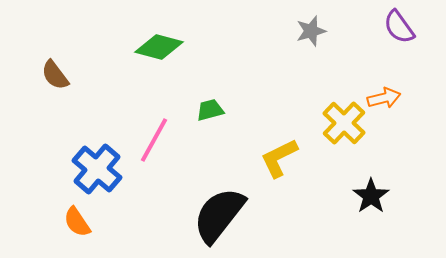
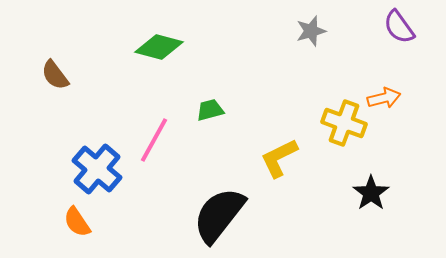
yellow cross: rotated 24 degrees counterclockwise
black star: moved 3 px up
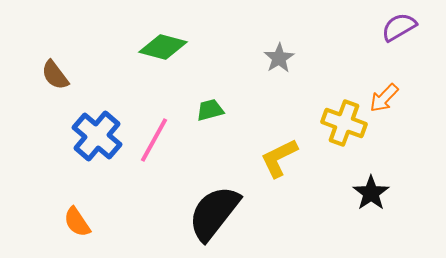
purple semicircle: rotated 96 degrees clockwise
gray star: moved 32 px left, 27 px down; rotated 16 degrees counterclockwise
green diamond: moved 4 px right
orange arrow: rotated 148 degrees clockwise
blue cross: moved 33 px up
black semicircle: moved 5 px left, 2 px up
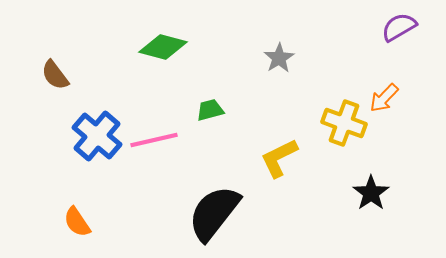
pink line: rotated 48 degrees clockwise
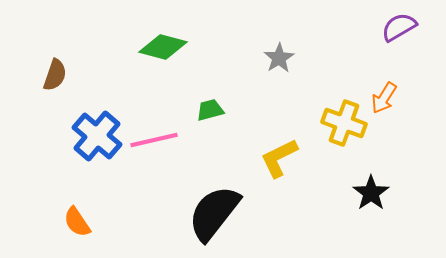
brown semicircle: rotated 124 degrees counterclockwise
orange arrow: rotated 12 degrees counterclockwise
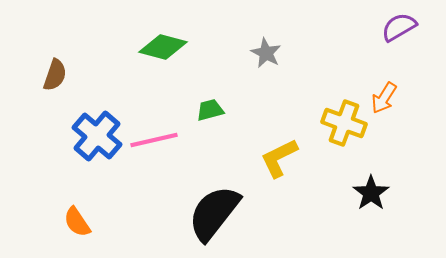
gray star: moved 13 px left, 5 px up; rotated 12 degrees counterclockwise
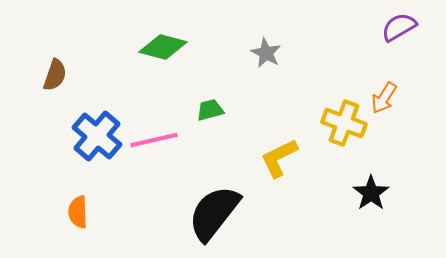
orange semicircle: moved 1 px right, 10 px up; rotated 32 degrees clockwise
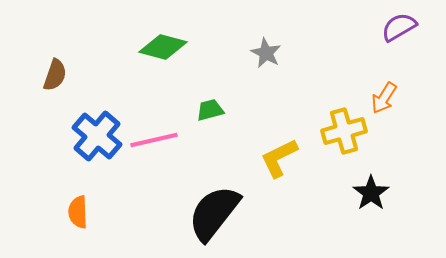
yellow cross: moved 8 px down; rotated 36 degrees counterclockwise
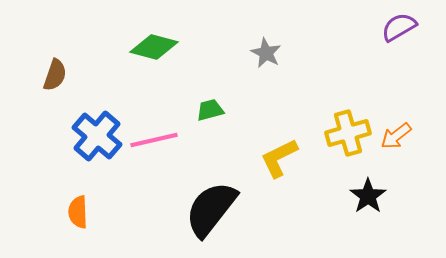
green diamond: moved 9 px left
orange arrow: moved 12 px right, 38 px down; rotated 20 degrees clockwise
yellow cross: moved 4 px right, 2 px down
black star: moved 3 px left, 3 px down
black semicircle: moved 3 px left, 4 px up
